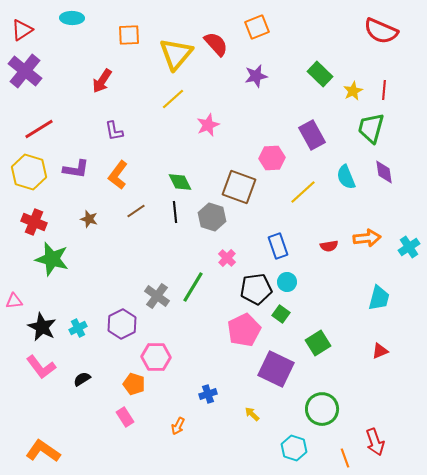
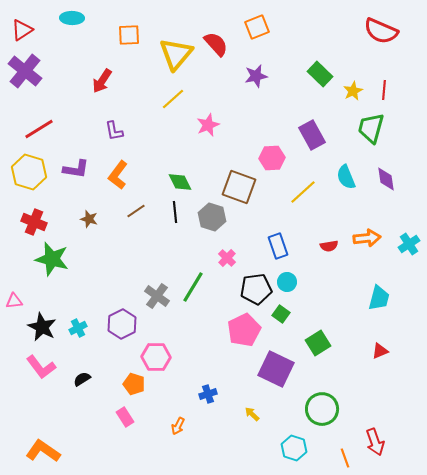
purple diamond at (384, 172): moved 2 px right, 7 px down
cyan cross at (409, 247): moved 3 px up
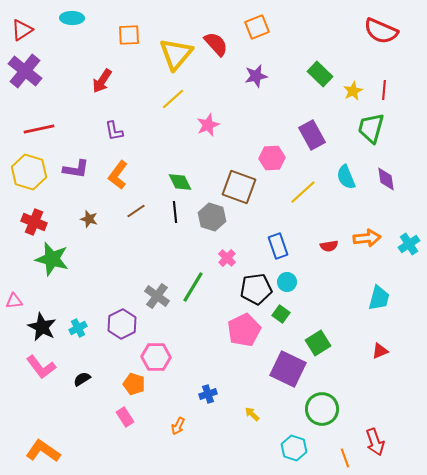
red line at (39, 129): rotated 20 degrees clockwise
purple square at (276, 369): moved 12 px right
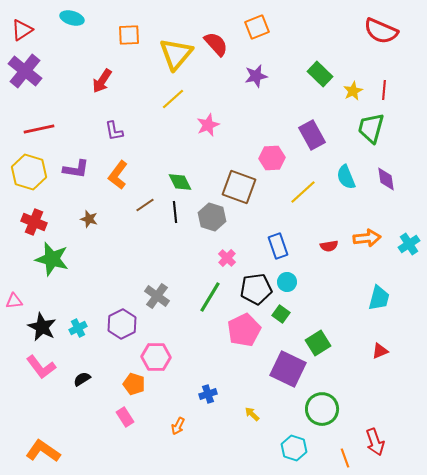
cyan ellipse at (72, 18): rotated 15 degrees clockwise
brown line at (136, 211): moved 9 px right, 6 px up
green line at (193, 287): moved 17 px right, 10 px down
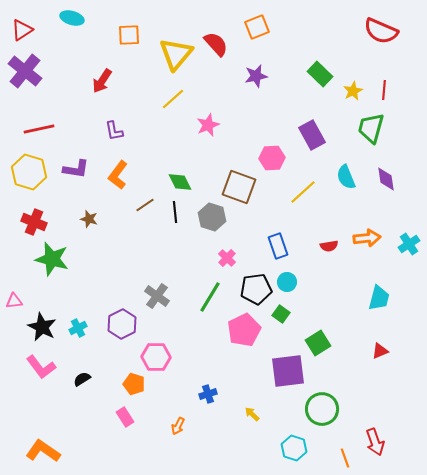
purple square at (288, 369): moved 2 px down; rotated 33 degrees counterclockwise
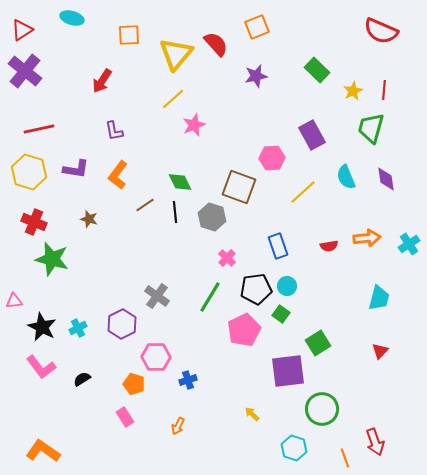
green rectangle at (320, 74): moved 3 px left, 4 px up
pink star at (208, 125): moved 14 px left
cyan circle at (287, 282): moved 4 px down
red triangle at (380, 351): rotated 24 degrees counterclockwise
blue cross at (208, 394): moved 20 px left, 14 px up
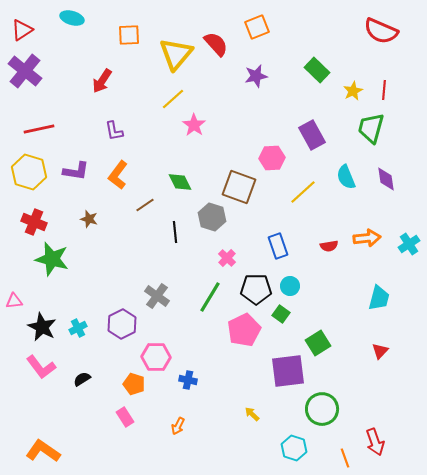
pink star at (194, 125): rotated 15 degrees counterclockwise
purple L-shape at (76, 169): moved 2 px down
black line at (175, 212): moved 20 px down
cyan circle at (287, 286): moved 3 px right
black pentagon at (256, 289): rotated 8 degrees clockwise
blue cross at (188, 380): rotated 30 degrees clockwise
